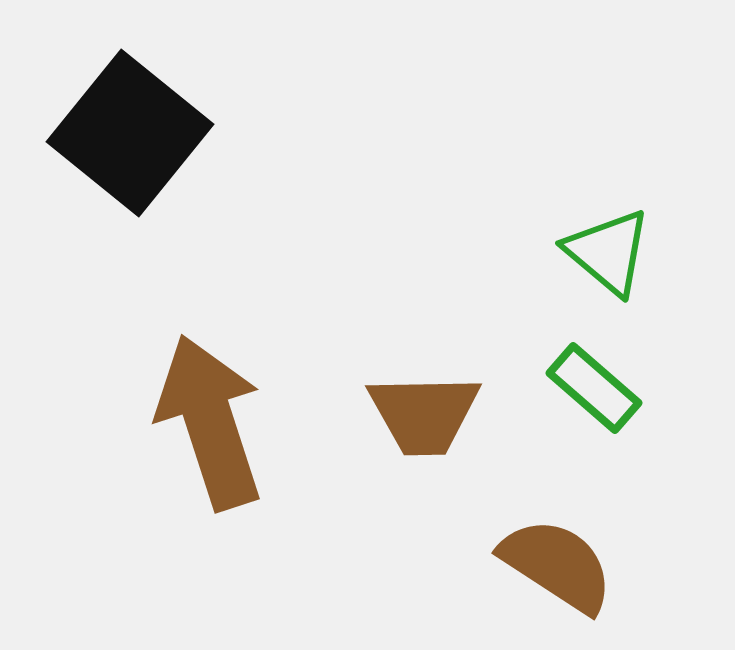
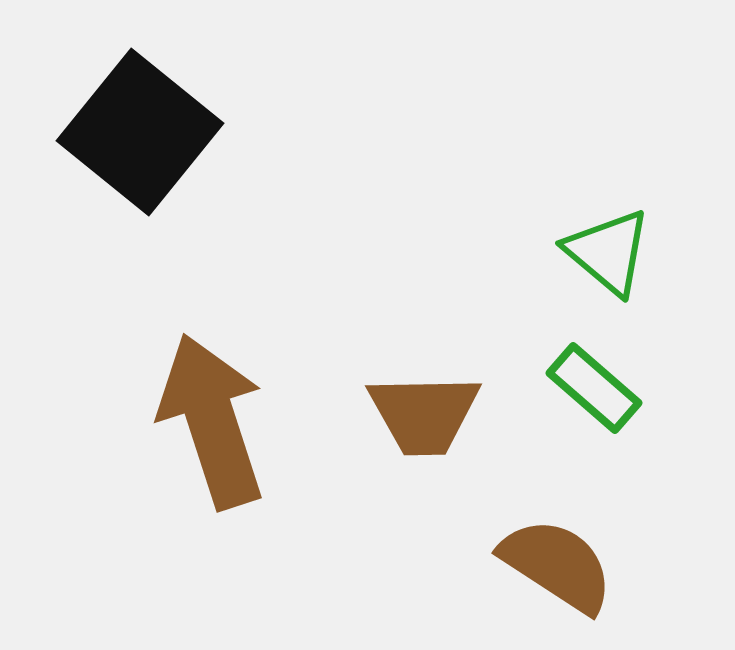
black square: moved 10 px right, 1 px up
brown arrow: moved 2 px right, 1 px up
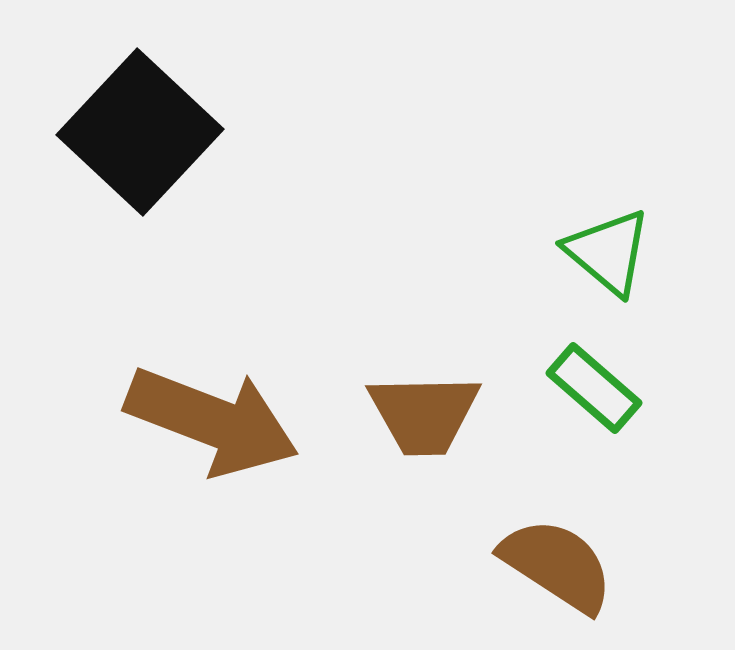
black square: rotated 4 degrees clockwise
brown arrow: rotated 129 degrees clockwise
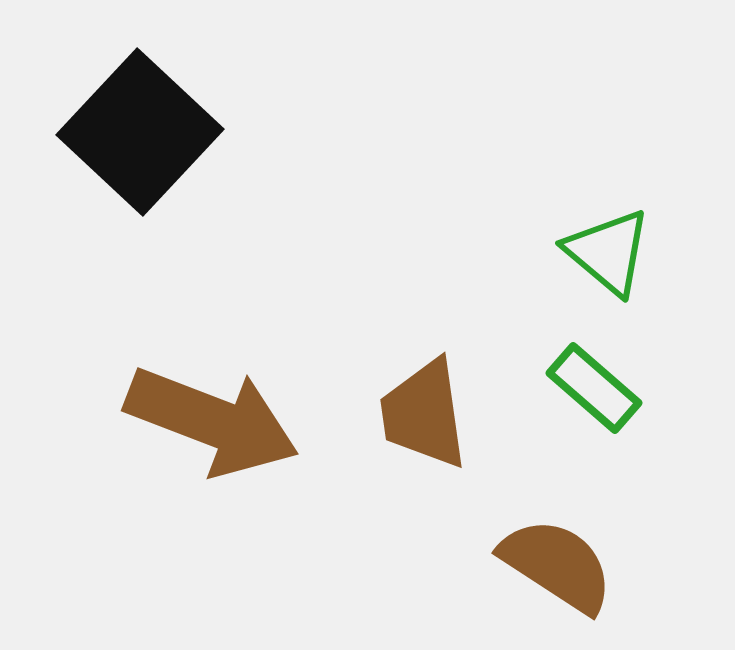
brown trapezoid: rotated 83 degrees clockwise
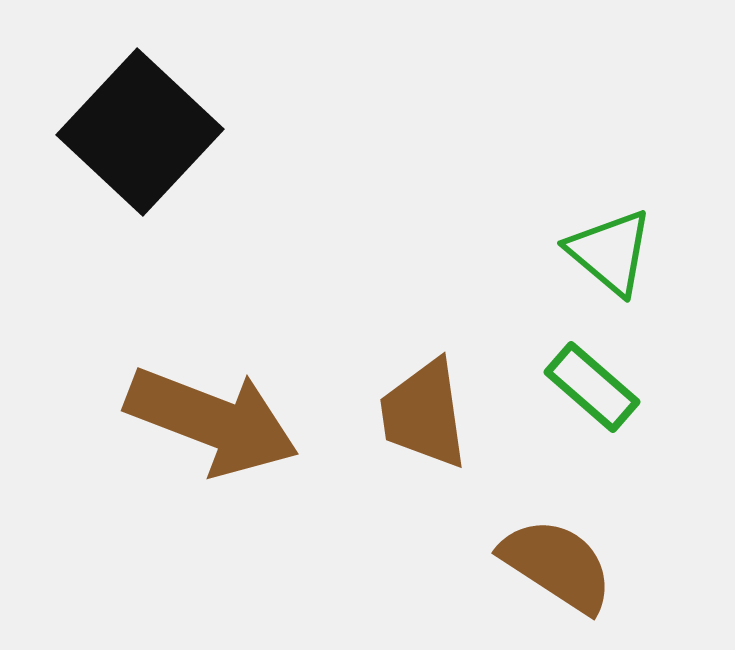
green triangle: moved 2 px right
green rectangle: moved 2 px left, 1 px up
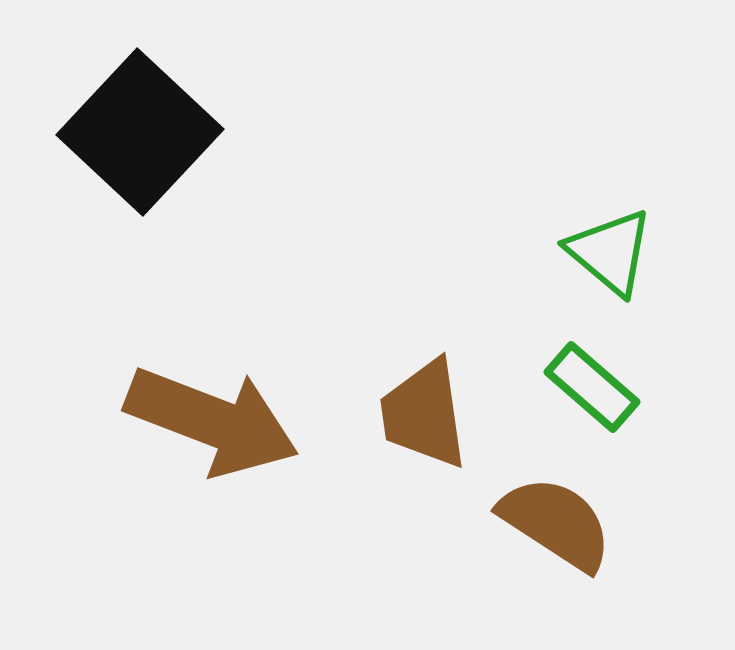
brown semicircle: moved 1 px left, 42 px up
